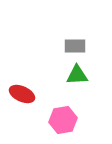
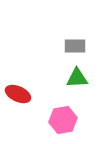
green triangle: moved 3 px down
red ellipse: moved 4 px left
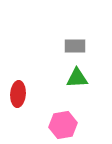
red ellipse: rotated 70 degrees clockwise
pink hexagon: moved 5 px down
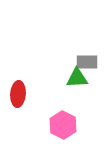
gray rectangle: moved 12 px right, 16 px down
pink hexagon: rotated 24 degrees counterclockwise
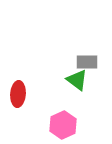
green triangle: moved 2 px down; rotated 40 degrees clockwise
pink hexagon: rotated 8 degrees clockwise
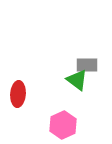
gray rectangle: moved 3 px down
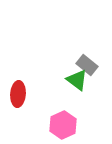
gray rectangle: rotated 40 degrees clockwise
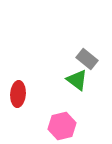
gray rectangle: moved 6 px up
pink hexagon: moved 1 px left, 1 px down; rotated 12 degrees clockwise
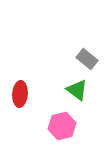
green triangle: moved 10 px down
red ellipse: moved 2 px right
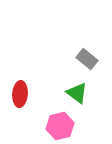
green triangle: moved 3 px down
pink hexagon: moved 2 px left
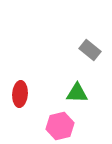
gray rectangle: moved 3 px right, 9 px up
green triangle: rotated 35 degrees counterclockwise
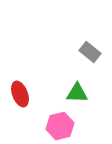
gray rectangle: moved 2 px down
red ellipse: rotated 25 degrees counterclockwise
